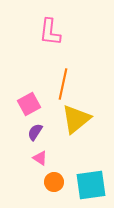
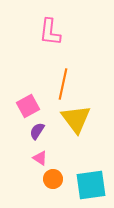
pink square: moved 1 px left, 2 px down
yellow triangle: rotated 28 degrees counterclockwise
purple semicircle: moved 2 px right, 1 px up
orange circle: moved 1 px left, 3 px up
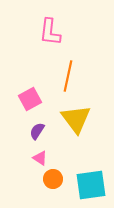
orange line: moved 5 px right, 8 px up
pink square: moved 2 px right, 7 px up
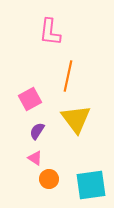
pink triangle: moved 5 px left
orange circle: moved 4 px left
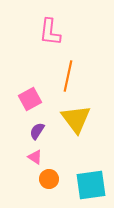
pink triangle: moved 1 px up
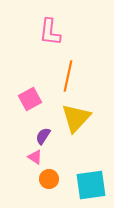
yellow triangle: moved 1 px up; rotated 20 degrees clockwise
purple semicircle: moved 6 px right, 5 px down
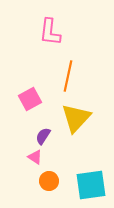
orange circle: moved 2 px down
